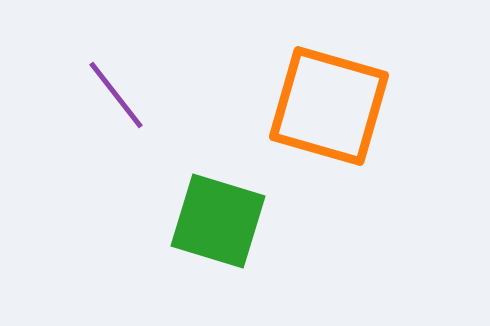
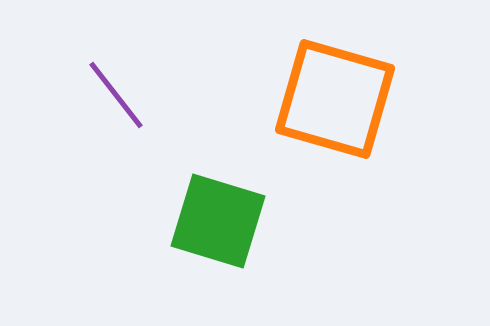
orange square: moved 6 px right, 7 px up
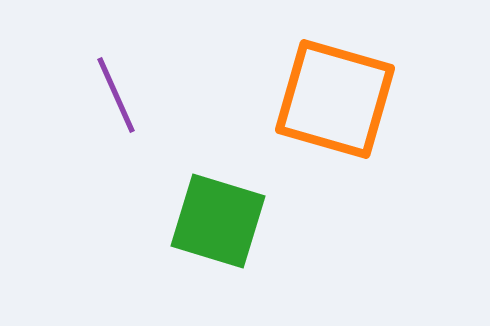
purple line: rotated 14 degrees clockwise
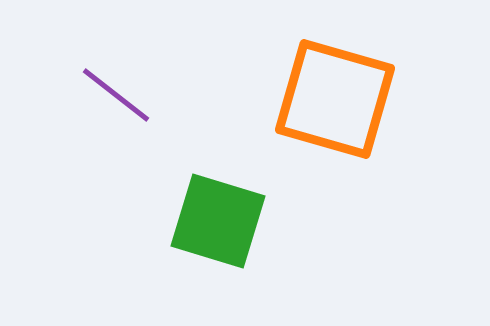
purple line: rotated 28 degrees counterclockwise
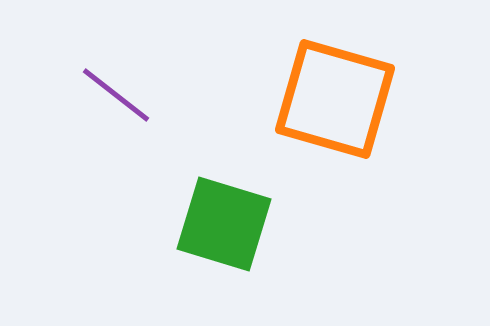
green square: moved 6 px right, 3 px down
